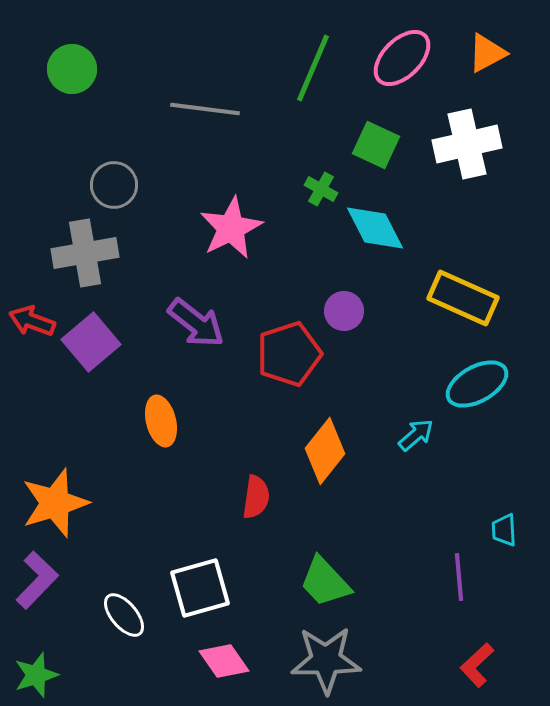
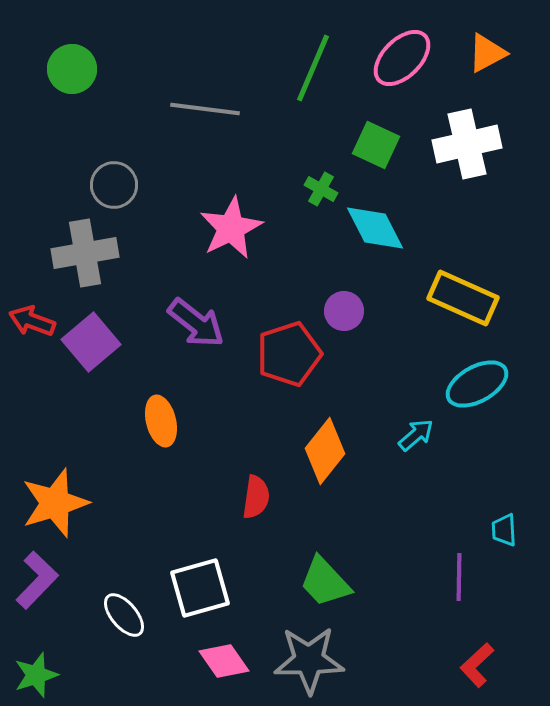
purple line: rotated 6 degrees clockwise
gray star: moved 17 px left
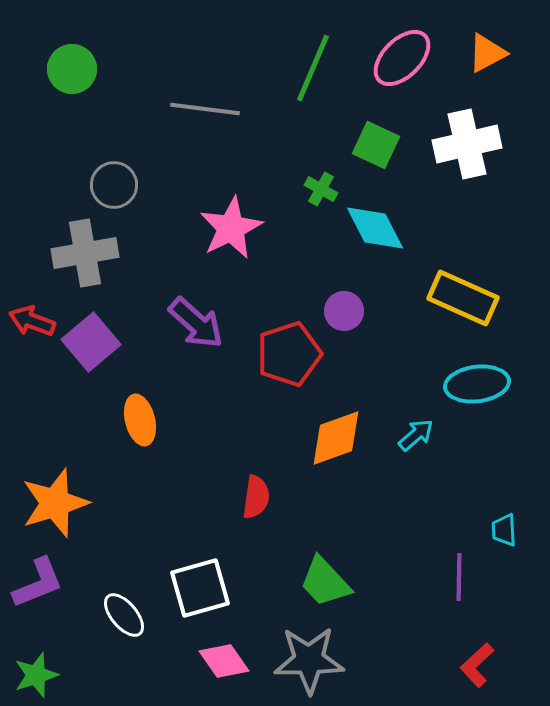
purple arrow: rotated 4 degrees clockwise
cyan ellipse: rotated 22 degrees clockwise
orange ellipse: moved 21 px left, 1 px up
orange diamond: moved 11 px right, 13 px up; rotated 32 degrees clockwise
purple L-shape: moved 1 px right, 3 px down; rotated 24 degrees clockwise
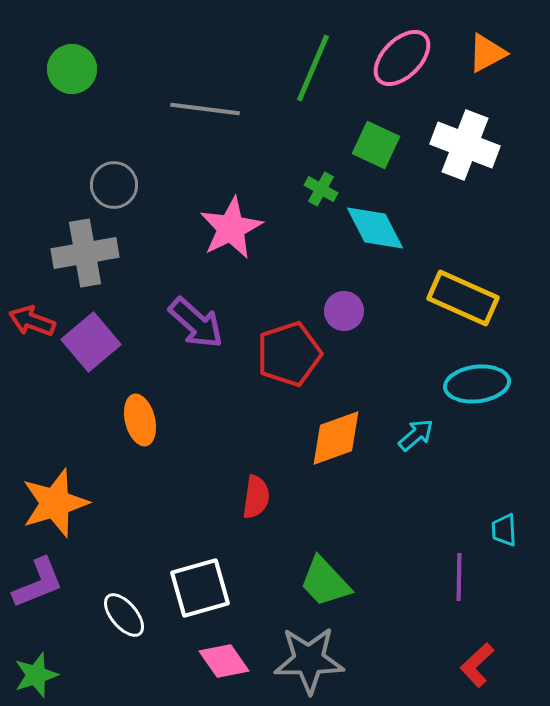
white cross: moved 2 px left, 1 px down; rotated 34 degrees clockwise
